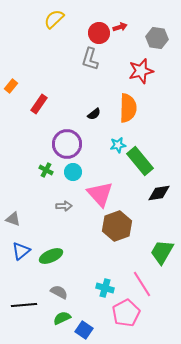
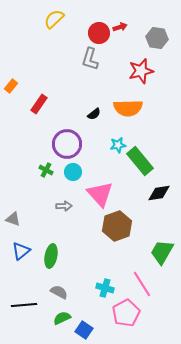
orange semicircle: rotated 88 degrees clockwise
green ellipse: rotated 55 degrees counterclockwise
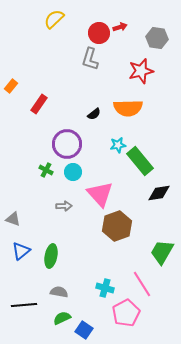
gray semicircle: rotated 18 degrees counterclockwise
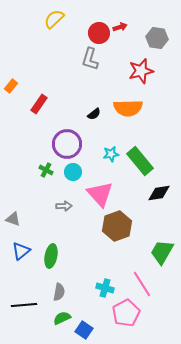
cyan star: moved 7 px left, 9 px down
gray semicircle: rotated 90 degrees clockwise
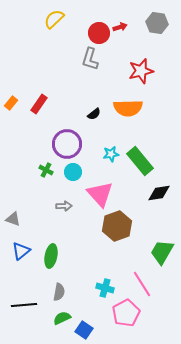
gray hexagon: moved 15 px up
orange rectangle: moved 17 px down
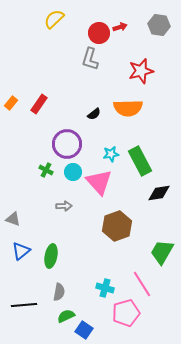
gray hexagon: moved 2 px right, 2 px down
green rectangle: rotated 12 degrees clockwise
pink triangle: moved 1 px left, 12 px up
pink pentagon: rotated 12 degrees clockwise
green semicircle: moved 4 px right, 2 px up
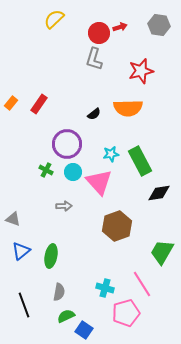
gray L-shape: moved 4 px right
black line: rotated 75 degrees clockwise
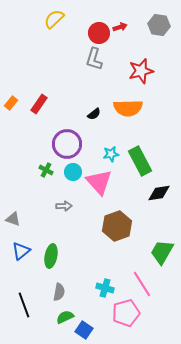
green semicircle: moved 1 px left, 1 px down
